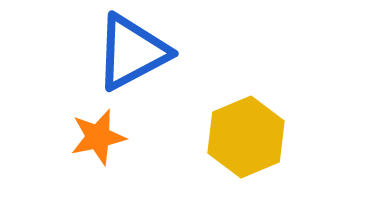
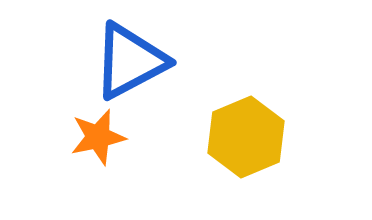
blue triangle: moved 2 px left, 9 px down
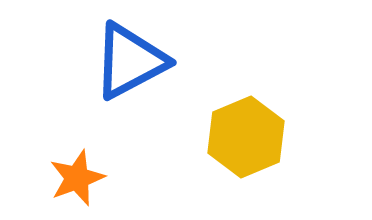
orange star: moved 21 px left, 41 px down; rotated 8 degrees counterclockwise
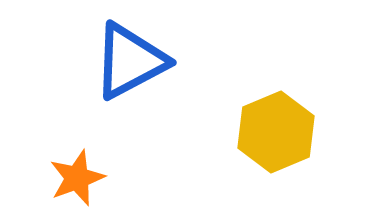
yellow hexagon: moved 30 px right, 5 px up
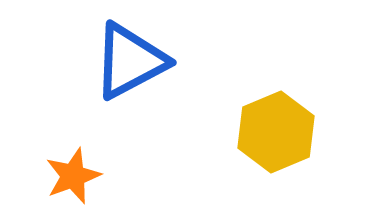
orange star: moved 4 px left, 2 px up
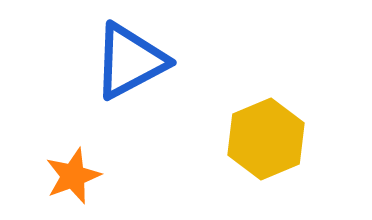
yellow hexagon: moved 10 px left, 7 px down
